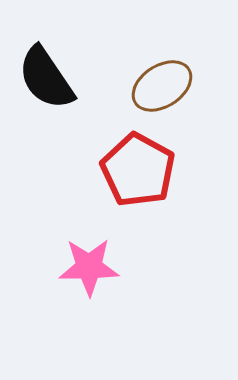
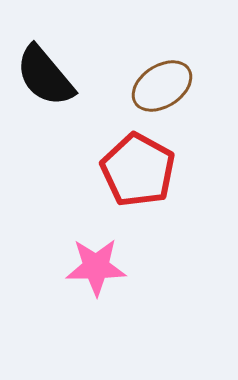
black semicircle: moved 1 px left, 2 px up; rotated 6 degrees counterclockwise
pink star: moved 7 px right
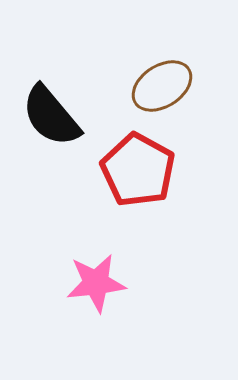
black semicircle: moved 6 px right, 40 px down
pink star: moved 16 px down; rotated 6 degrees counterclockwise
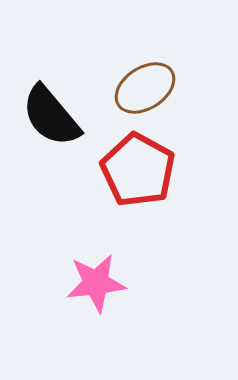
brown ellipse: moved 17 px left, 2 px down
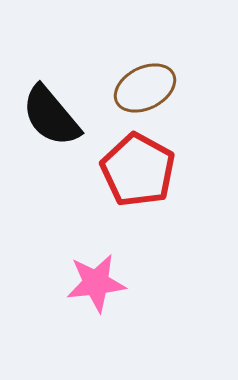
brown ellipse: rotated 6 degrees clockwise
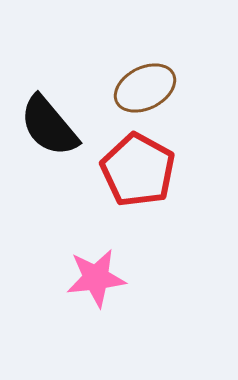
black semicircle: moved 2 px left, 10 px down
pink star: moved 5 px up
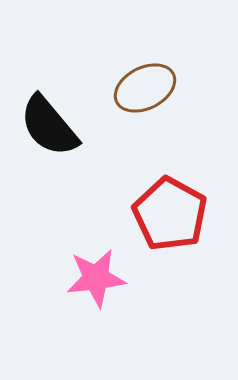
red pentagon: moved 32 px right, 44 px down
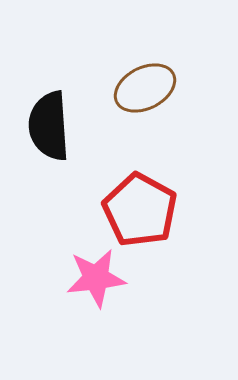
black semicircle: rotated 36 degrees clockwise
red pentagon: moved 30 px left, 4 px up
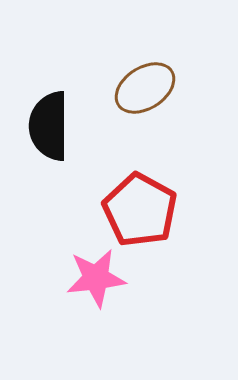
brown ellipse: rotated 6 degrees counterclockwise
black semicircle: rotated 4 degrees clockwise
